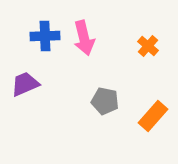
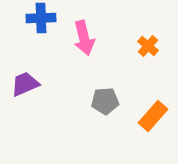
blue cross: moved 4 px left, 18 px up
gray pentagon: rotated 16 degrees counterclockwise
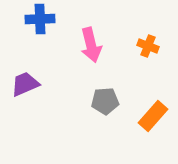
blue cross: moved 1 px left, 1 px down
pink arrow: moved 7 px right, 7 px down
orange cross: rotated 20 degrees counterclockwise
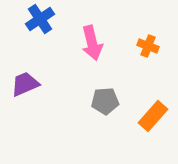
blue cross: rotated 32 degrees counterclockwise
pink arrow: moved 1 px right, 2 px up
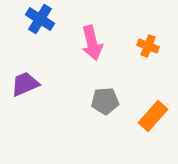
blue cross: rotated 24 degrees counterclockwise
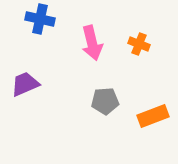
blue cross: rotated 20 degrees counterclockwise
orange cross: moved 9 px left, 2 px up
orange rectangle: rotated 28 degrees clockwise
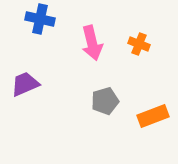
gray pentagon: rotated 12 degrees counterclockwise
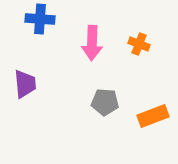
blue cross: rotated 8 degrees counterclockwise
pink arrow: rotated 16 degrees clockwise
purple trapezoid: rotated 108 degrees clockwise
gray pentagon: moved 1 px down; rotated 20 degrees clockwise
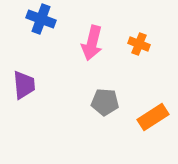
blue cross: moved 1 px right; rotated 16 degrees clockwise
pink arrow: rotated 12 degrees clockwise
purple trapezoid: moved 1 px left, 1 px down
orange rectangle: moved 1 px down; rotated 12 degrees counterclockwise
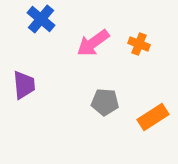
blue cross: rotated 20 degrees clockwise
pink arrow: moved 1 px right; rotated 40 degrees clockwise
